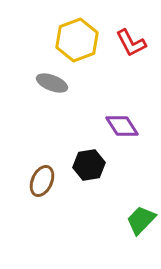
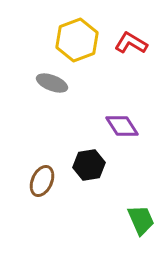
red L-shape: rotated 148 degrees clockwise
green trapezoid: rotated 112 degrees clockwise
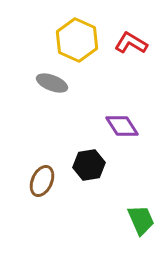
yellow hexagon: rotated 15 degrees counterclockwise
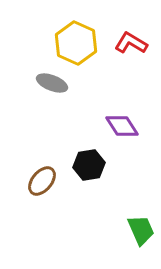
yellow hexagon: moved 1 px left, 3 px down
brown ellipse: rotated 16 degrees clockwise
green trapezoid: moved 10 px down
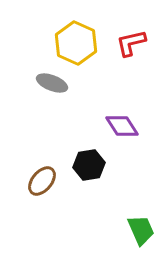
red L-shape: rotated 44 degrees counterclockwise
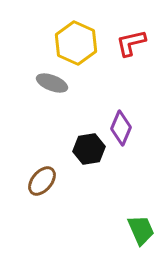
purple diamond: moved 1 px left, 2 px down; rotated 56 degrees clockwise
black hexagon: moved 16 px up
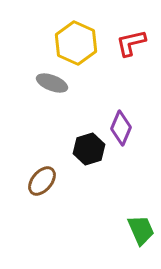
black hexagon: rotated 8 degrees counterclockwise
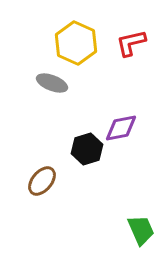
purple diamond: rotated 56 degrees clockwise
black hexagon: moved 2 px left
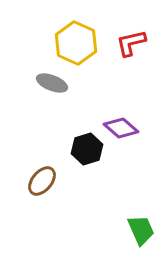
purple diamond: rotated 52 degrees clockwise
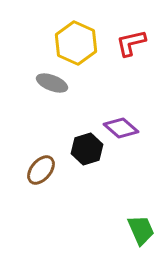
brown ellipse: moved 1 px left, 11 px up
